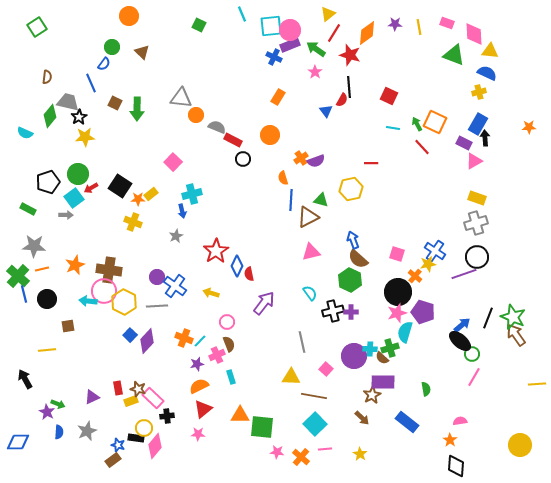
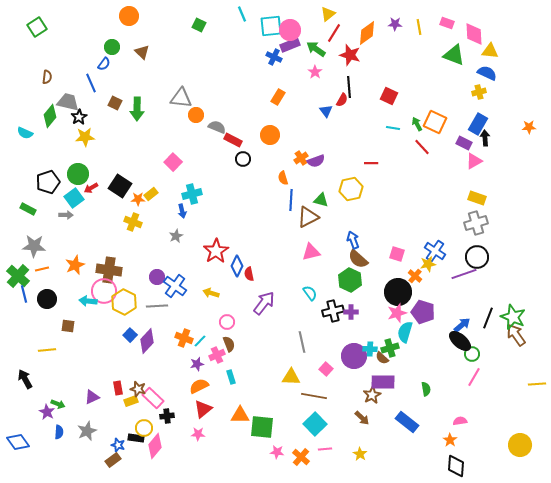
brown square at (68, 326): rotated 16 degrees clockwise
blue diamond at (18, 442): rotated 55 degrees clockwise
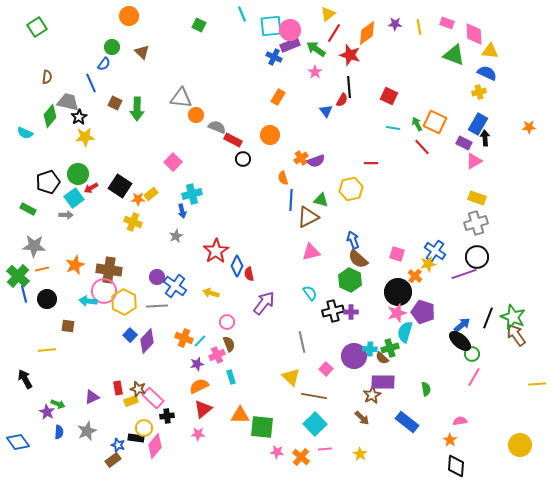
yellow triangle at (291, 377): rotated 42 degrees clockwise
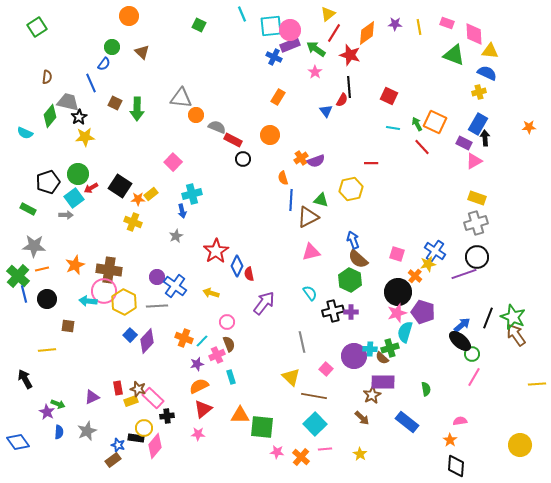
cyan line at (200, 341): moved 2 px right
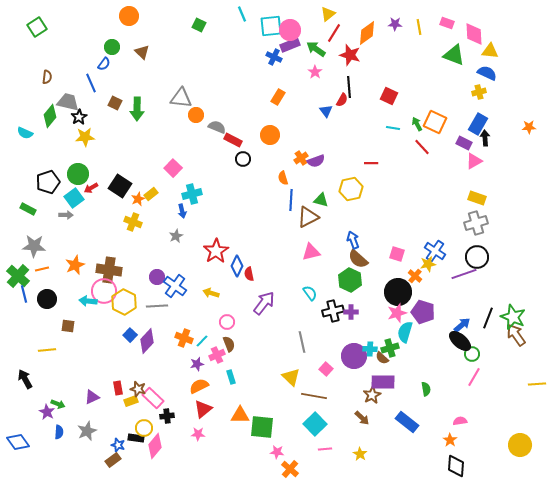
pink square at (173, 162): moved 6 px down
orange star at (138, 199): rotated 24 degrees counterclockwise
orange cross at (301, 457): moved 11 px left, 12 px down
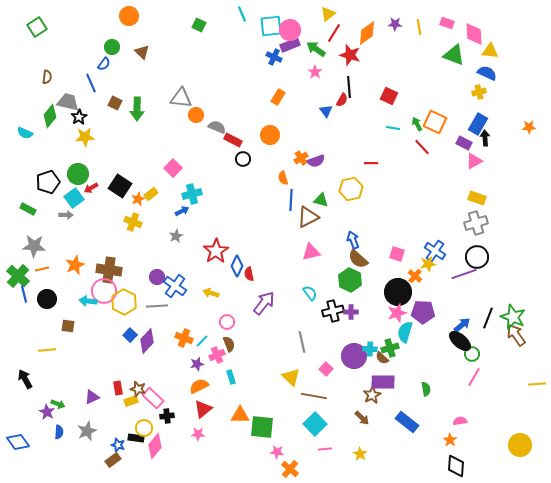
blue arrow at (182, 211): rotated 104 degrees counterclockwise
purple pentagon at (423, 312): rotated 15 degrees counterclockwise
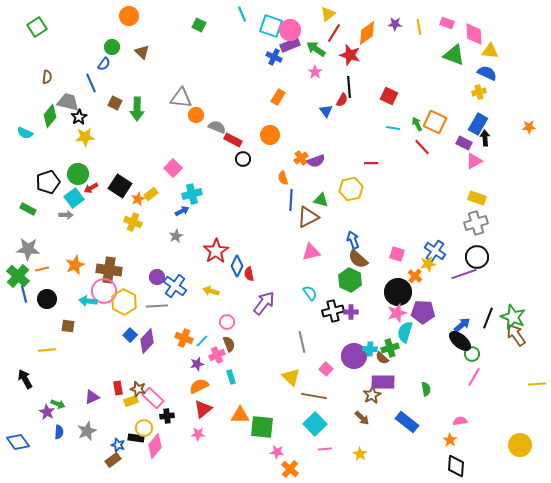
cyan square at (271, 26): rotated 25 degrees clockwise
gray star at (34, 246): moved 6 px left, 3 px down
yellow arrow at (211, 293): moved 2 px up
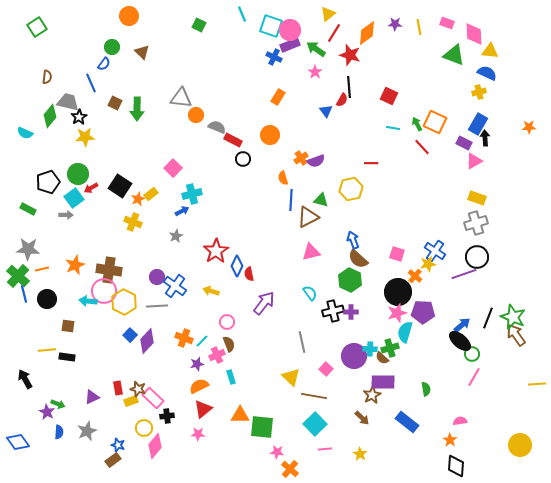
black rectangle at (136, 438): moved 69 px left, 81 px up
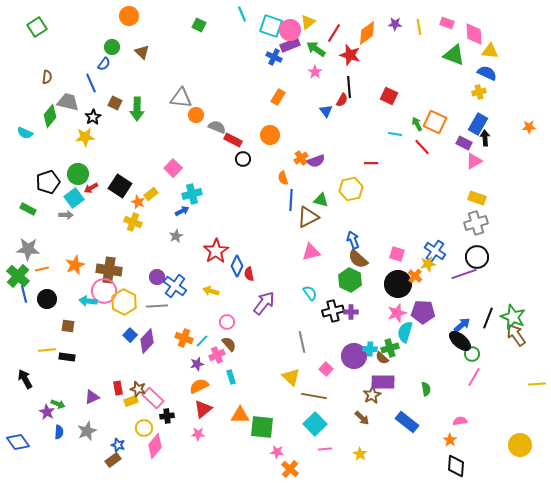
yellow triangle at (328, 14): moved 20 px left, 8 px down
black star at (79, 117): moved 14 px right
cyan line at (393, 128): moved 2 px right, 6 px down
orange star at (138, 199): moved 3 px down; rotated 24 degrees counterclockwise
black circle at (398, 292): moved 8 px up
brown semicircle at (229, 344): rotated 21 degrees counterclockwise
